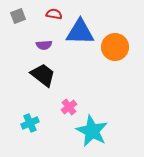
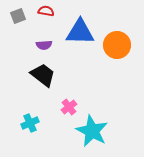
red semicircle: moved 8 px left, 3 px up
orange circle: moved 2 px right, 2 px up
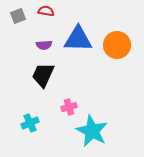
blue triangle: moved 2 px left, 7 px down
black trapezoid: rotated 104 degrees counterclockwise
pink cross: rotated 21 degrees clockwise
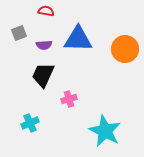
gray square: moved 1 px right, 17 px down
orange circle: moved 8 px right, 4 px down
pink cross: moved 8 px up
cyan star: moved 13 px right
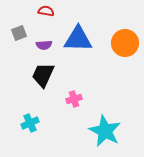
orange circle: moved 6 px up
pink cross: moved 5 px right
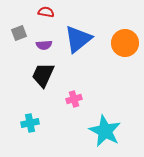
red semicircle: moved 1 px down
blue triangle: rotated 40 degrees counterclockwise
cyan cross: rotated 12 degrees clockwise
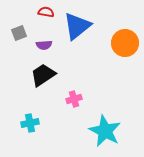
blue triangle: moved 1 px left, 13 px up
black trapezoid: rotated 32 degrees clockwise
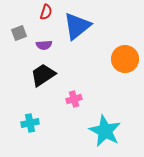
red semicircle: rotated 98 degrees clockwise
orange circle: moved 16 px down
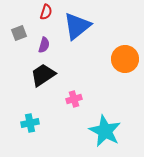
purple semicircle: rotated 70 degrees counterclockwise
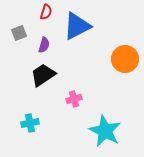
blue triangle: rotated 12 degrees clockwise
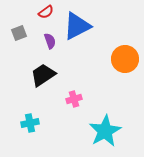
red semicircle: rotated 35 degrees clockwise
purple semicircle: moved 6 px right, 4 px up; rotated 35 degrees counterclockwise
cyan star: rotated 16 degrees clockwise
